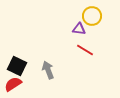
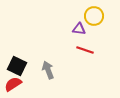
yellow circle: moved 2 px right
red line: rotated 12 degrees counterclockwise
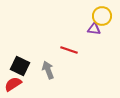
yellow circle: moved 8 px right
purple triangle: moved 15 px right
red line: moved 16 px left
black square: moved 3 px right
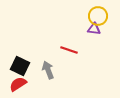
yellow circle: moved 4 px left
red semicircle: moved 5 px right
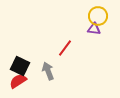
red line: moved 4 px left, 2 px up; rotated 72 degrees counterclockwise
gray arrow: moved 1 px down
red semicircle: moved 3 px up
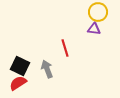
yellow circle: moved 4 px up
red line: rotated 54 degrees counterclockwise
gray arrow: moved 1 px left, 2 px up
red semicircle: moved 2 px down
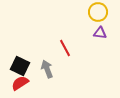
purple triangle: moved 6 px right, 4 px down
red line: rotated 12 degrees counterclockwise
red semicircle: moved 2 px right
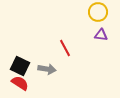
purple triangle: moved 1 px right, 2 px down
gray arrow: rotated 120 degrees clockwise
red semicircle: rotated 66 degrees clockwise
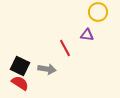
purple triangle: moved 14 px left
